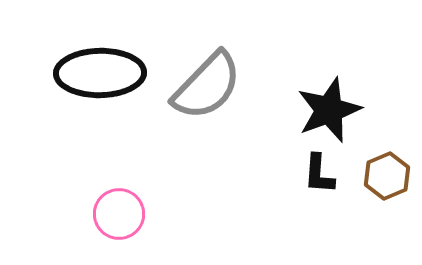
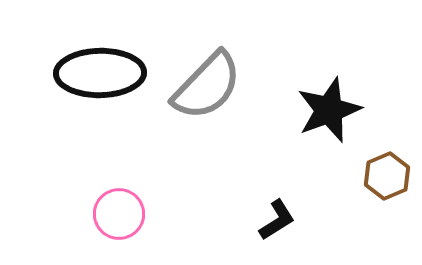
black L-shape: moved 42 px left, 46 px down; rotated 126 degrees counterclockwise
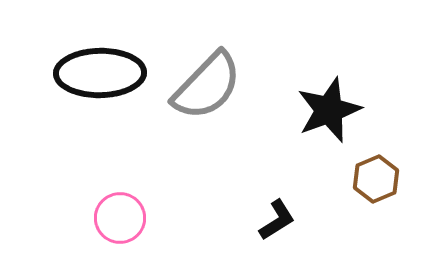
brown hexagon: moved 11 px left, 3 px down
pink circle: moved 1 px right, 4 px down
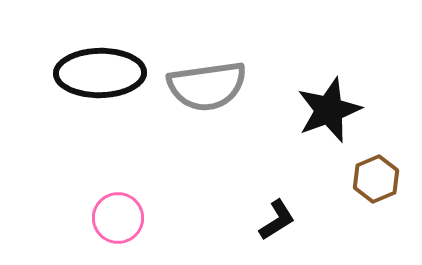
gray semicircle: rotated 38 degrees clockwise
pink circle: moved 2 px left
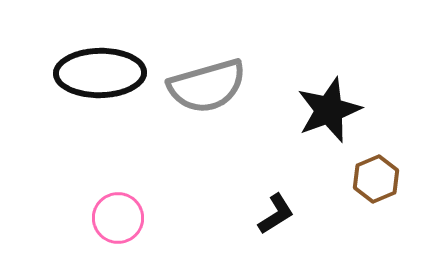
gray semicircle: rotated 8 degrees counterclockwise
black L-shape: moved 1 px left, 6 px up
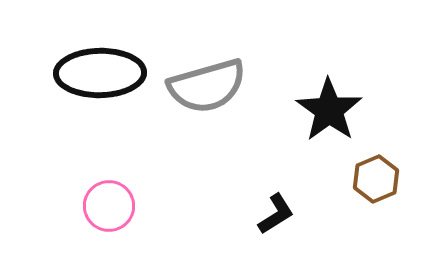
black star: rotated 16 degrees counterclockwise
pink circle: moved 9 px left, 12 px up
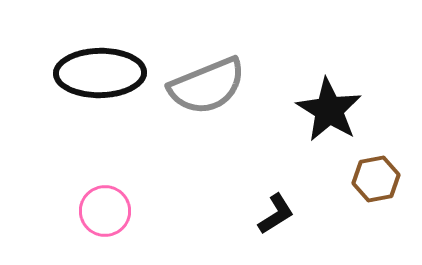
gray semicircle: rotated 6 degrees counterclockwise
black star: rotated 4 degrees counterclockwise
brown hexagon: rotated 12 degrees clockwise
pink circle: moved 4 px left, 5 px down
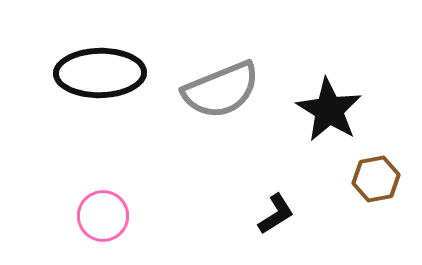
gray semicircle: moved 14 px right, 4 px down
pink circle: moved 2 px left, 5 px down
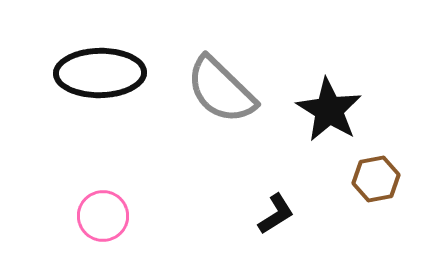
gray semicircle: rotated 66 degrees clockwise
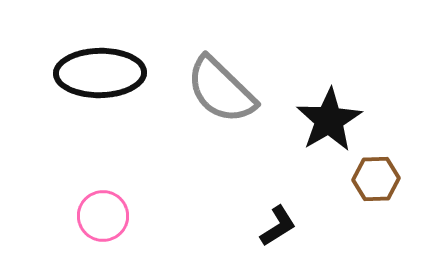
black star: moved 10 px down; rotated 10 degrees clockwise
brown hexagon: rotated 9 degrees clockwise
black L-shape: moved 2 px right, 12 px down
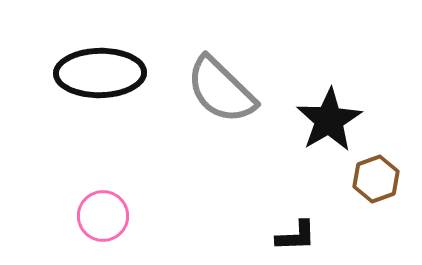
brown hexagon: rotated 18 degrees counterclockwise
black L-shape: moved 18 px right, 10 px down; rotated 30 degrees clockwise
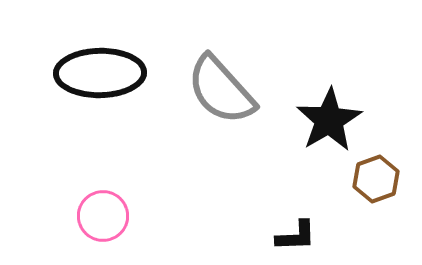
gray semicircle: rotated 4 degrees clockwise
